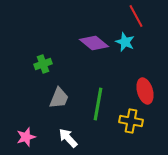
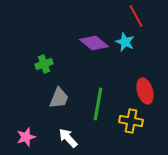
green cross: moved 1 px right
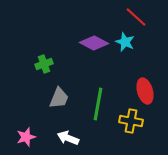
red line: moved 1 px down; rotated 20 degrees counterclockwise
purple diamond: rotated 12 degrees counterclockwise
white arrow: rotated 25 degrees counterclockwise
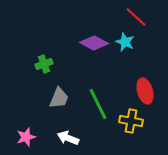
green line: rotated 36 degrees counterclockwise
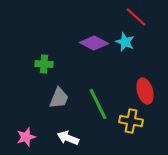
green cross: rotated 24 degrees clockwise
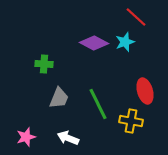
cyan star: rotated 30 degrees clockwise
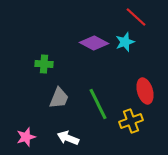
yellow cross: rotated 30 degrees counterclockwise
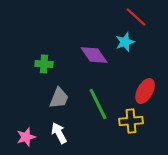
purple diamond: moved 12 px down; rotated 28 degrees clockwise
red ellipse: rotated 45 degrees clockwise
yellow cross: rotated 15 degrees clockwise
white arrow: moved 9 px left, 5 px up; rotated 40 degrees clockwise
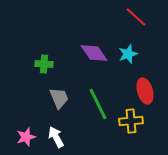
cyan star: moved 3 px right, 12 px down
purple diamond: moved 2 px up
red ellipse: rotated 45 degrees counterclockwise
gray trapezoid: rotated 45 degrees counterclockwise
white arrow: moved 3 px left, 4 px down
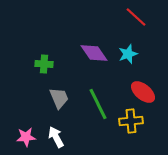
red ellipse: moved 2 px left, 1 px down; rotated 35 degrees counterclockwise
pink star: rotated 12 degrees clockwise
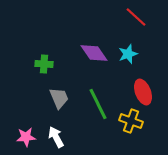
red ellipse: rotated 30 degrees clockwise
yellow cross: rotated 25 degrees clockwise
